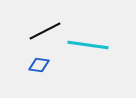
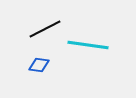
black line: moved 2 px up
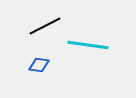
black line: moved 3 px up
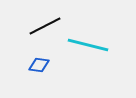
cyan line: rotated 6 degrees clockwise
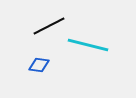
black line: moved 4 px right
